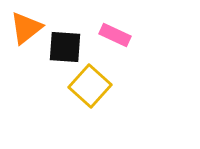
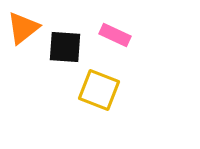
orange triangle: moved 3 px left
yellow square: moved 9 px right, 4 px down; rotated 21 degrees counterclockwise
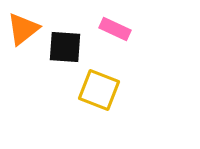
orange triangle: moved 1 px down
pink rectangle: moved 6 px up
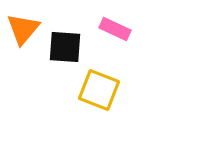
orange triangle: rotated 12 degrees counterclockwise
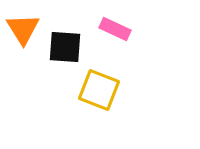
orange triangle: rotated 12 degrees counterclockwise
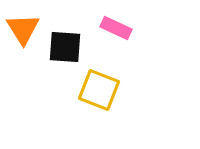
pink rectangle: moved 1 px right, 1 px up
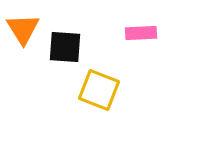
pink rectangle: moved 25 px right, 5 px down; rotated 28 degrees counterclockwise
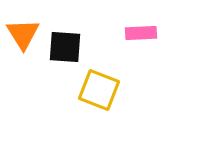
orange triangle: moved 5 px down
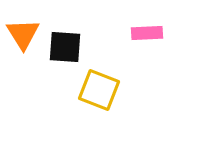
pink rectangle: moved 6 px right
